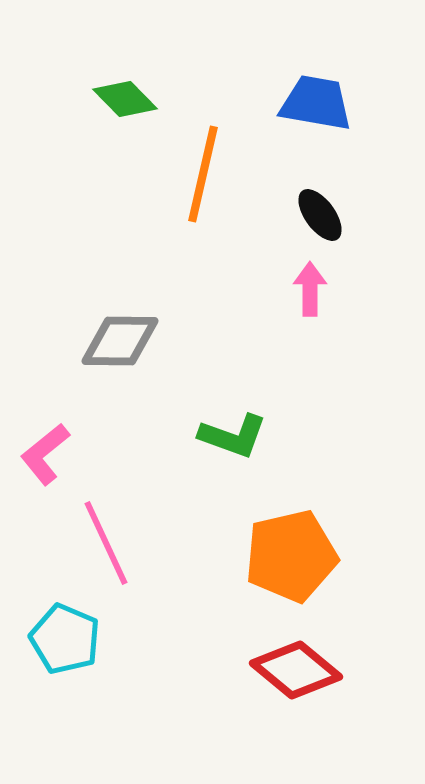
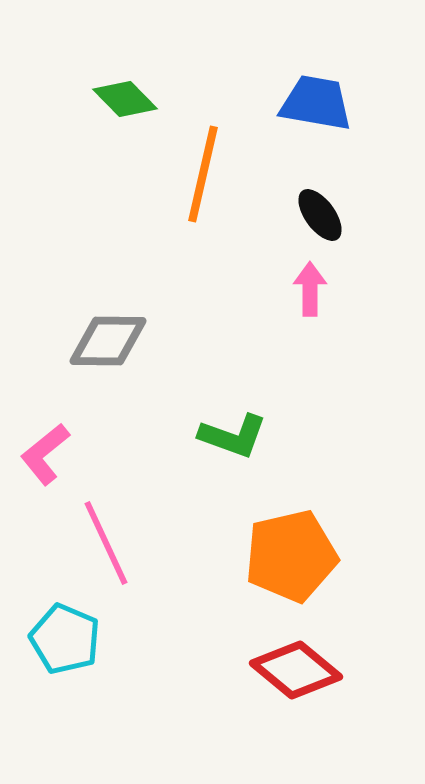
gray diamond: moved 12 px left
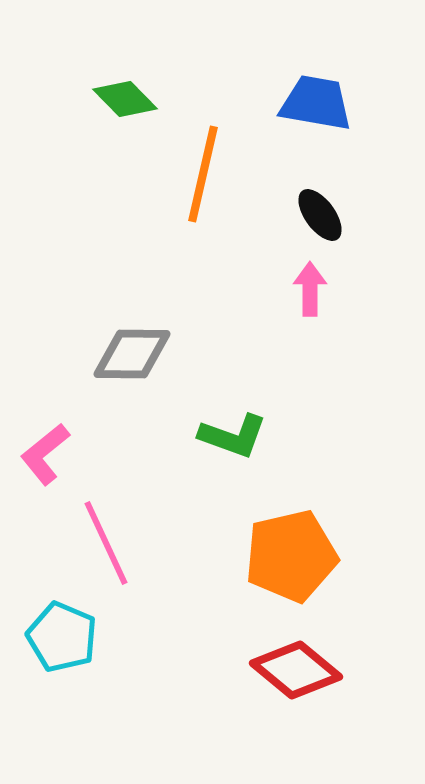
gray diamond: moved 24 px right, 13 px down
cyan pentagon: moved 3 px left, 2 px up
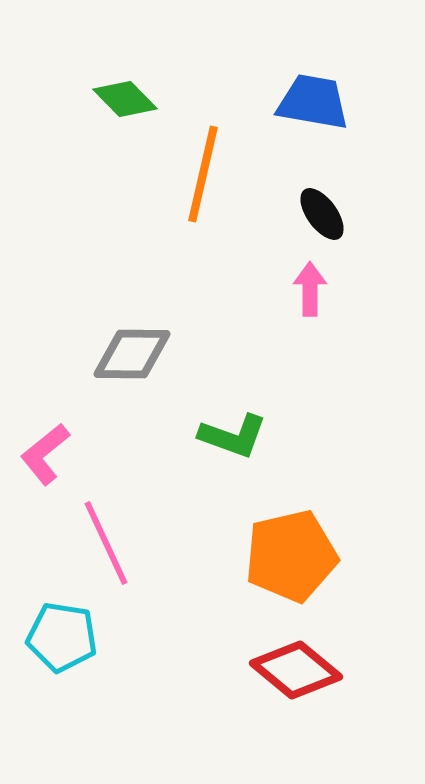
blue trapezoid: moved 3 px left, 1 px up
black ellipse: moved 2 px right, 1 px up
cyan pentagon: rotated 14 degrees counterclockwise
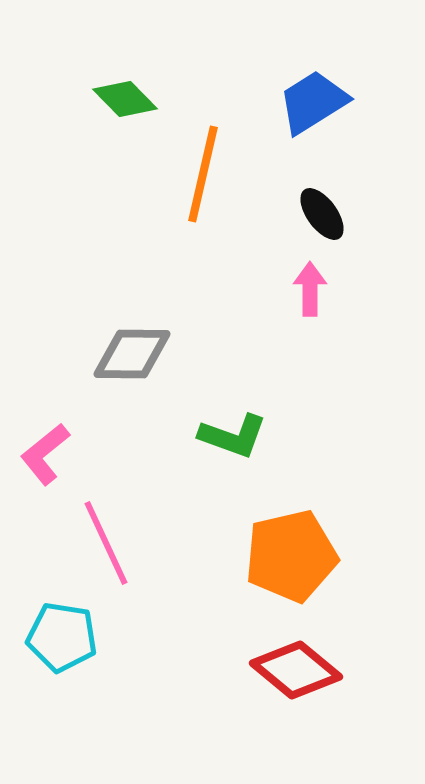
blue trapezoid: rotated 42 degrees counterclockwise
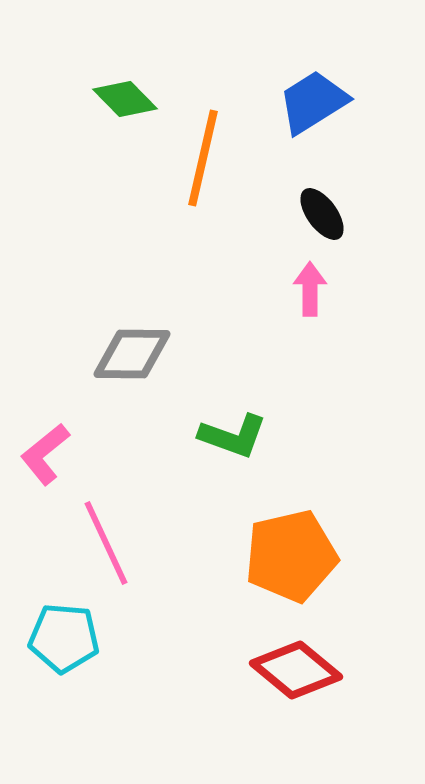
orange line: moved 16 px up
cyan pentagon: moved 2 px right, 1 px down; rotated 4 degrees counterclockwise
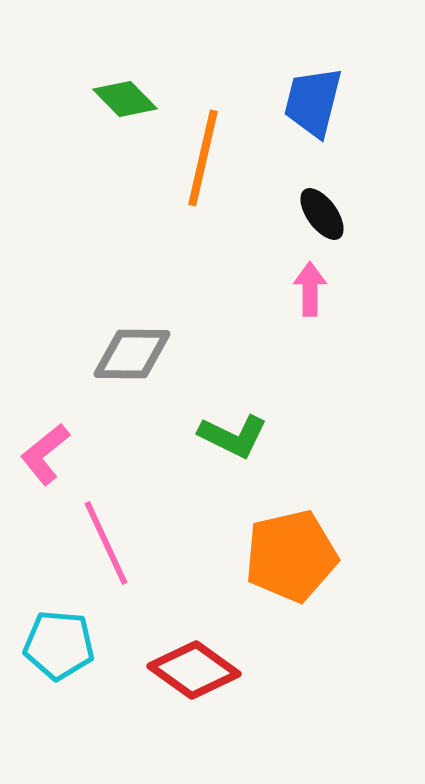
blue trapezoid: rotated 44 degrees counterclockwise
green L-shape: rotated 6 degrees clockwise
cyan pentagon: moved 5 px left, 7 px down
red diamond: moved 102 px left; rotated 4 degrees counterclockwise
